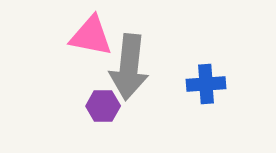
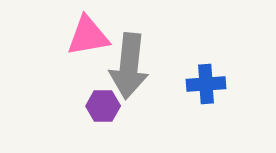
pink triangle: moved 3 px left; rotated 21 degrees counterclockwise
gray arrow: moved 1 px up
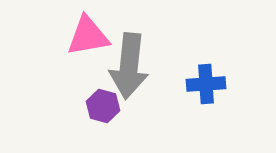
purple hexagon: rotated 16 degrees clockwise
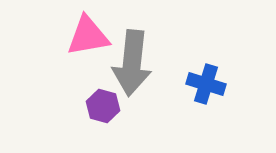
gray arrow: moved 3 px right, 3 px up
blue cross: rotated 21 degrees clockwise
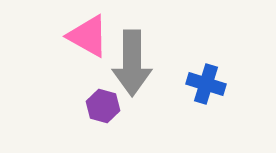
pink triangle: rotated 39 degrees clockwise
gray arrow: rotated 6 degrees counterclockwise
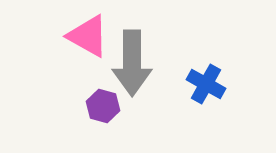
blue cross: rotated 12 degrees clockwise
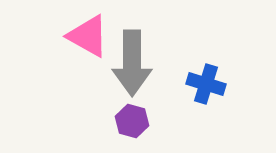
blue cross: rotated 12 degrees counterclockwise
purple hexagon: moved 29 px right, 15 px down
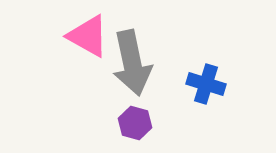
gray arrow: rotated 12 degrees counterclockwise
purple hexagon: moved 3 px right, 2 px down
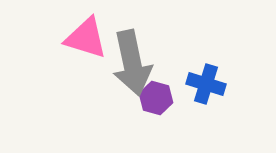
pink triangle: moved 2 px left, 2 px down; rotated 12 degrees counterclockwise
purple hexagon: moved 21 px right, 25 px up
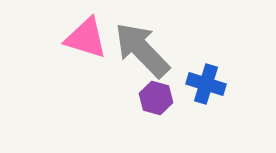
gray arrow: moved 10 px right, 13 px up; rotated 148 degrees clockwise
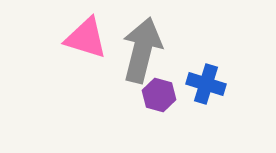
gray arrow: rotated 58 degrees clockwise
purple hexagon: moved 3 px right, 3 px up
